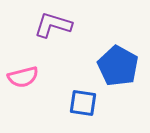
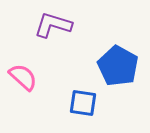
pink semicircle: rotated 124 degrees counterclockwise
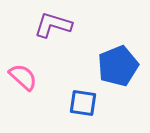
blue pentagon: rotated 21 degrees clockwise
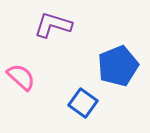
pink semicircle: moved 2 px left
blue square: rotated 28 degrees clockwise
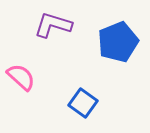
blue pentagon: moved 24 px up
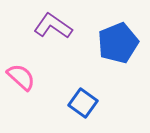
purple L-shape: moved 1 px down; rotated 18 degrees clockwise
blue pentagon: moved 1 px down
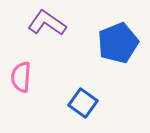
purple L-shape: moved 6 px left, 3 px up
pink semicircle: rotated 128 degrees counterclockwise
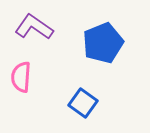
purple L-shape: moved 13 px left, 4 px down
blue pentagon: moved 15 px left
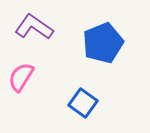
pink semicircle: rotated 28 degrees clockwise
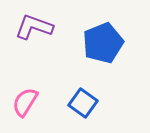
purple L-shape: rotated 15 degrees counterclockwise
pink semicircle: moved 4 px right, 25 px down
